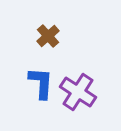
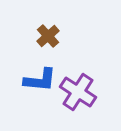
blue L-shape: moved 1 px left, 3 px up; rotated 92 degrees clockwise
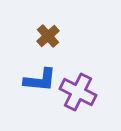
purple cross: rotated 6 degrees counterclockwise
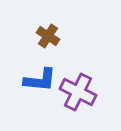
brown cross: rotated 15 degrees counterclockwise
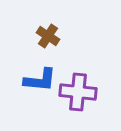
purple cross: rotated 21 degrees counterclockwise
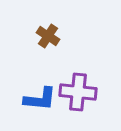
blue L-shape: moved 19 px down
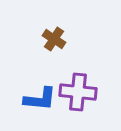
brown cross: moved 6 px right, 3 px down
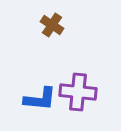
brown cross: moved 2 px left, 14 px up
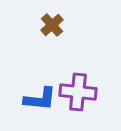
brown cross: rotated 15 degrees clockwise
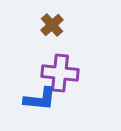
purple cross: moved 18 px left, 19 px up
